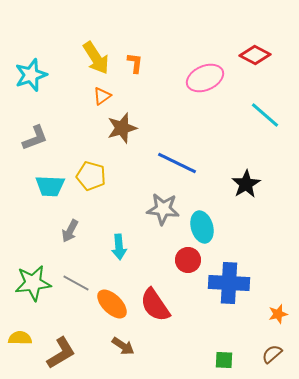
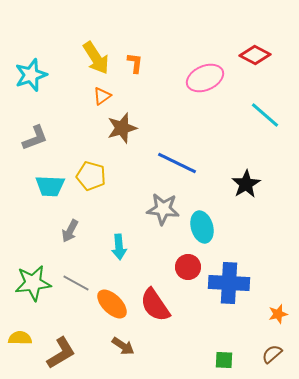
red circle: moved 7 px down
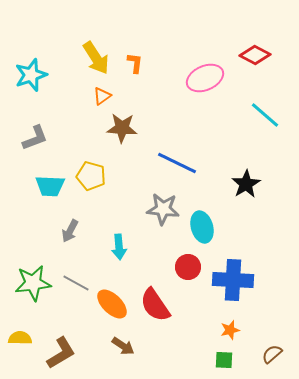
brown star: rotated 20 degrees clockwise
blue cross: moved 4 px right, 3 px up
orange star: moved 48 px left, 16 px down
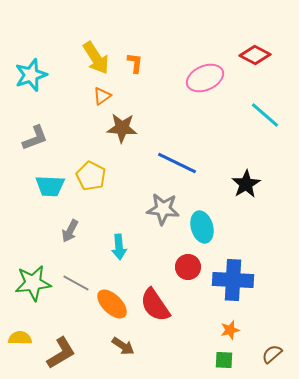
yellow pentagon: rotated 12 degrees clockwise
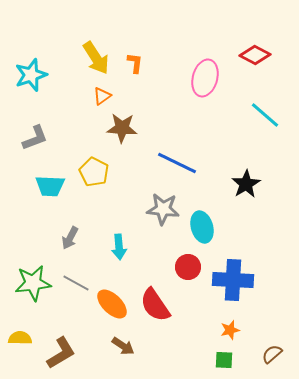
pink ellipse: rotated 51 degrees counterclockwise
yellow pentagon: moved 3 px right, 4 px up
gray arrow: moved 7 px down
